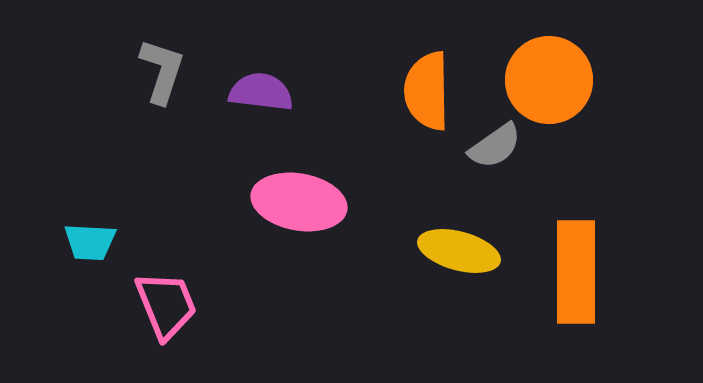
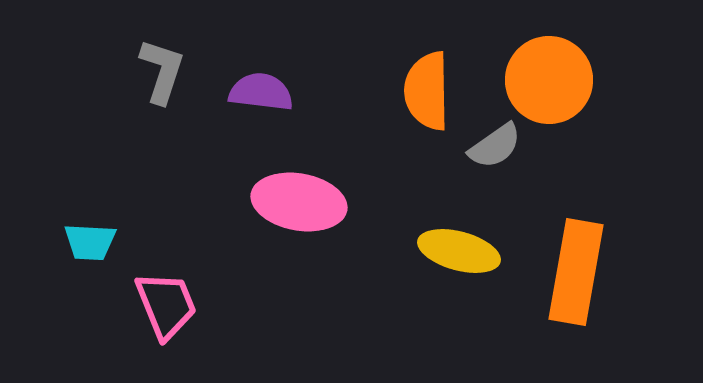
orange rectangle: rotated 10 degrees clockwise
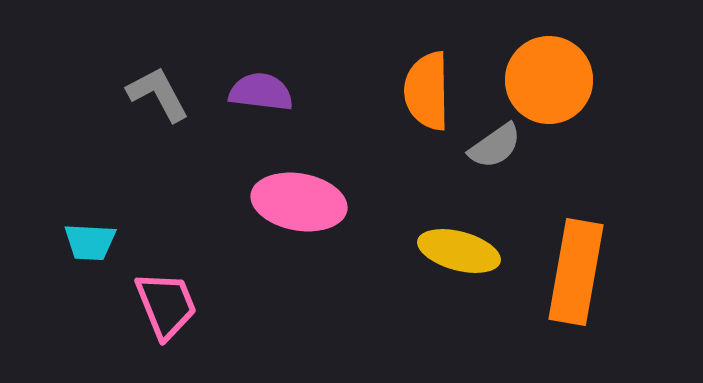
gray L-shape: moved 4 px left, 23 px down; rotated 46 degrees counterclockwise
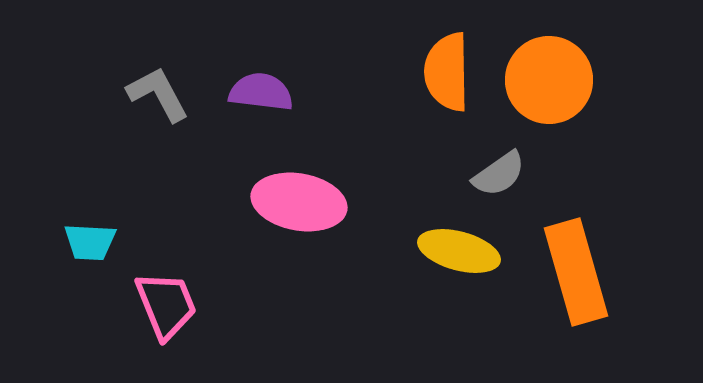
orange semicircle: moved 20 px right, 19 px up
gray semicircle: moved 4 px right, 28 px down
orange rectangle: rotated 26 degrees counterclockwise
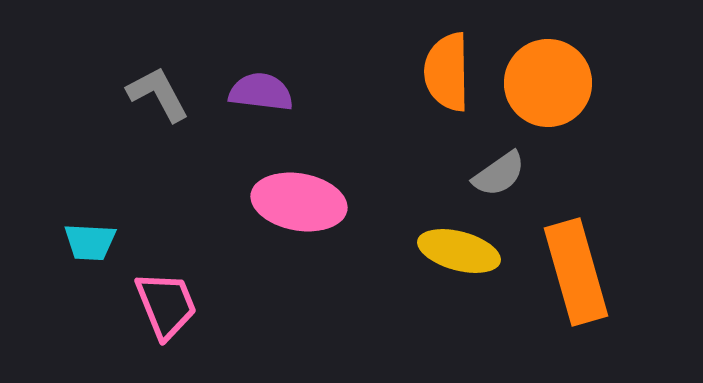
orange circle: moved 1 px left, 3 px down
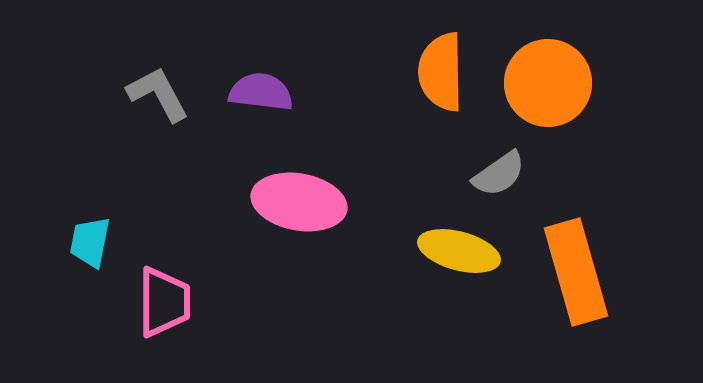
orange semicircle: moved 6 px left
cyan trapezoid: rotated 98 degrees clockwise
pink trapezoid: moved 2 px left, 3 px up; rotated 22 degrees clockwise
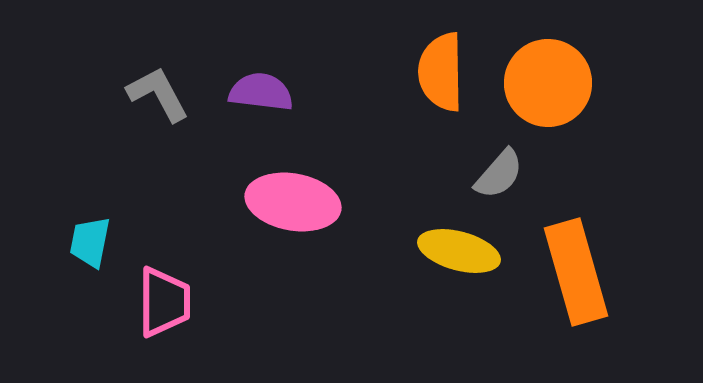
gray semicircle: rotated 14 degrees counterclockwise
pink ellipse: moved 6 px left
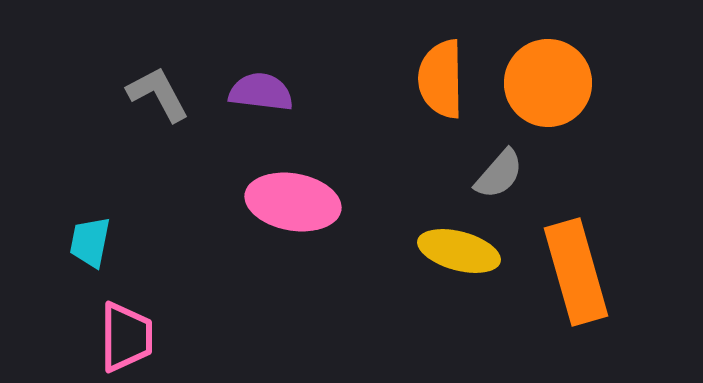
orange semicircle: moved 7 px down
pink trapezoid: moved 38 px left, 35 px down
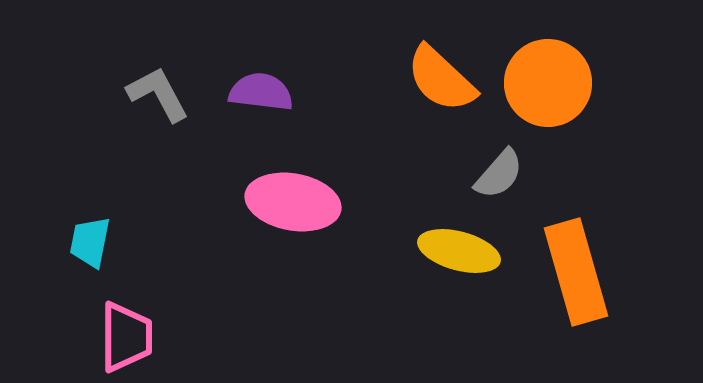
orange semicircle: rotated 46 degrees counterclockwise
